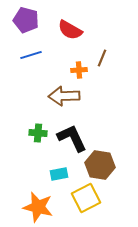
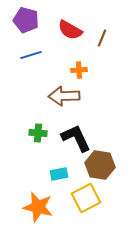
brown line: moved 20 px up
black L-shape: moved 4 px right
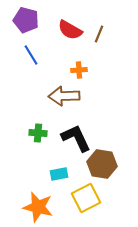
brown line: moved 3 px left, 4 px up
blue line: rotated 75 degrees clockwise
brown hexagon: moved 2 px right, 1 px up
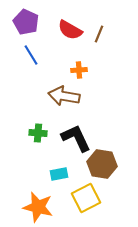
purple pentagon: moved 2 px down; rotated 10 degrees clockwise
brown arrow: rotated 12 degrees clockwise
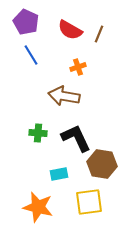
orange cross: moved 1 px left, 3 px up; rotated 14 degrees counterclockwise
yellow square: moved 3 px right, 4 px down; rotated 20 degrees clockwise
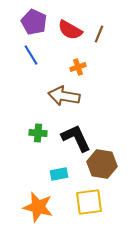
purple pentagon: moved 8 px right
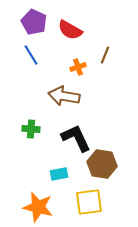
brown line: moved 6 px right, 21 px down
green cross: moved 7 px left, 4 px up
